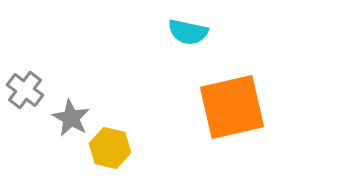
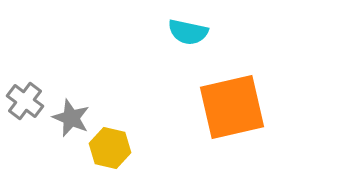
gray cross: moved 11 px down
gray star: rotated 6 degrees counterclockwise
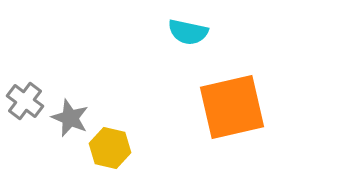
gray star: moved 1 px left
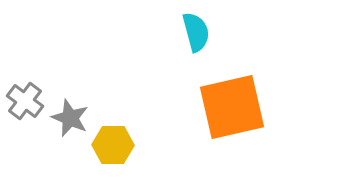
cyan semicircle: moved 8 px right; rotated 117 degrees counterclockwise
yellow hexagon: moved 3 px right, 3 px up; rotated 12 degrees counterclockwise
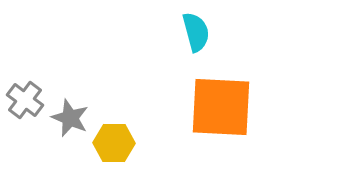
gray cross: moved 1 px up
orange square: moved 11 px left; rotated 16 degrees clockwise
yellow hexagon: moved 1 px right, 2 px up
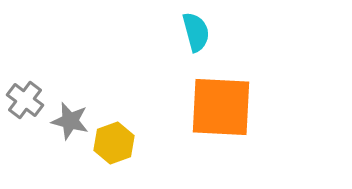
gray star: moved 3 px down; rotated 9 degrees counterclockwise
yellow hexagon: rotated 21 degrees counterclockwise
